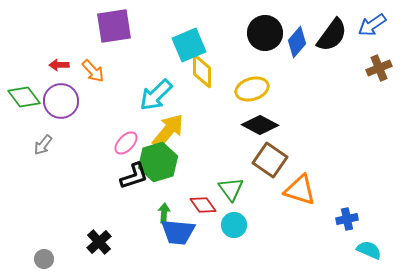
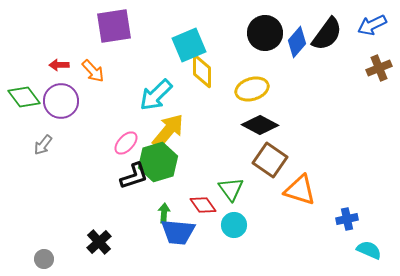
blue arrow: rotated 8 degrees clockwise
black semicircle: moved 5 px left, 1 px up
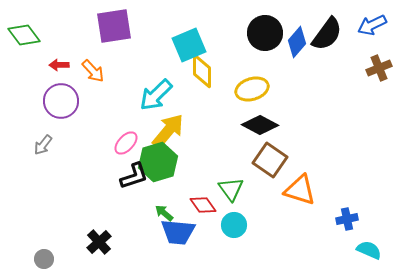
green diamond: moved 62 px up
green arrow: rotated 54 degrees counterclockwise
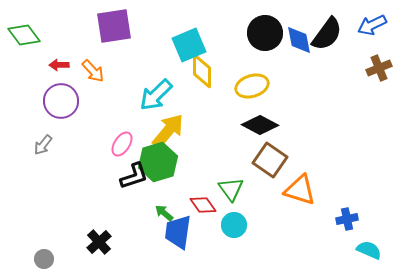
blue diamond: moved 2 px right, 2 px up; rotated 52 degrees counterclockwise
yellow ellipse: moved 3 px up
pink ellipse: moved 4 px left, 1 px down; rotated 10 degrees counterclockwise
blue trapezoid: rotated 93 degrees clockwise
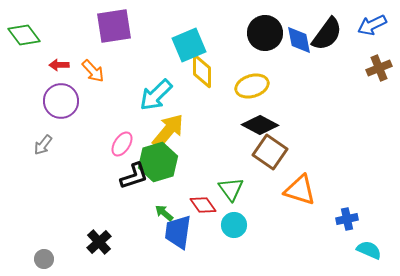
brown square: moved 8 px up
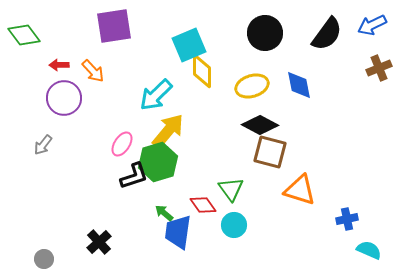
blue diamond: moved 45 px down
purple circle: moved 3 px right, 3 px up
brown square: rotated 20 degrees counterclockwise
